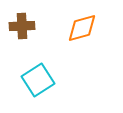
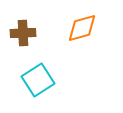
brown cross: moved 1 px right, 7 px down
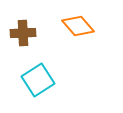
orange diamond: moved 4 px left, 2 px up; rotated 64 degrees clockwise
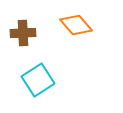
orange diamond: moved 2 px left, 1 px up
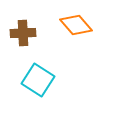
cyan square: rotated 24 degrees counterclockwise
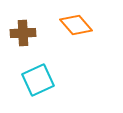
cyan square: rotated 32 degrees clockwise
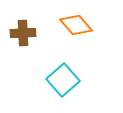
cyan square: moved 25 px right; rotated 16 degrees counterclockwise
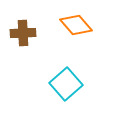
cyan square: moved 3 px right, 4 px down
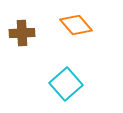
brown cross: moved 1 px left
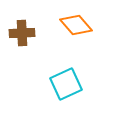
cyan square: rotated 16 degrees clockwise
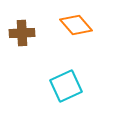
cyan square: moved 2 px down
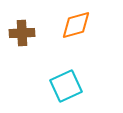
orange diamond: rotated 64 degrees counterclockwise
